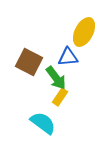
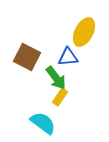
brown square: moved 2 px left, 5 px up
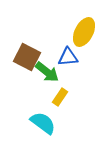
green arrow: moved 9 px left, 6 px up; rotated 15 degrees counterclockwise
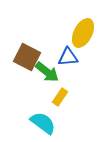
yellow ellipse: moved 1 px left, 1 px down
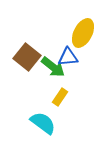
brown square: rotated 12 degrees clockwise
green arrow: moved 6 px right, 5 px up
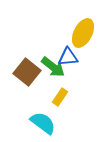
brown square: moved 15 px down
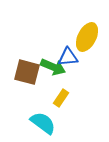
yellow ellipse: moved 4 px right, 4 px down
green arrow: rotated 15 degrees counterclockwise
brown square: rotated 24 degrees counterclockwise
yellow rectangle: moved 1 px right, 1 px down
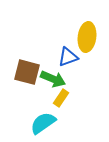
yellow ellipse: rotated 20 degrees counterclockwise
blue triangle: rotated 15 degrees counterclockwise
green arrow: moved 12 px down
cyan semicircle: rotated 72 degrees counterclockwise
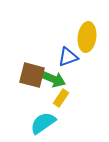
brown square: moved 5 px right, 3 px down
